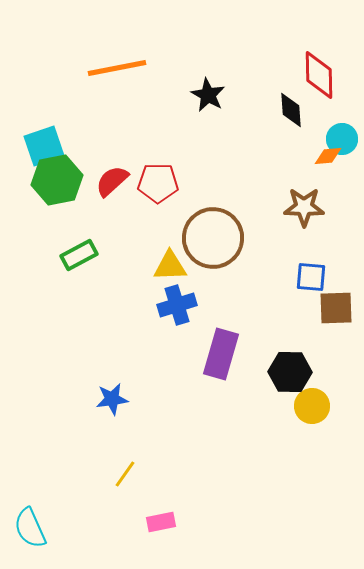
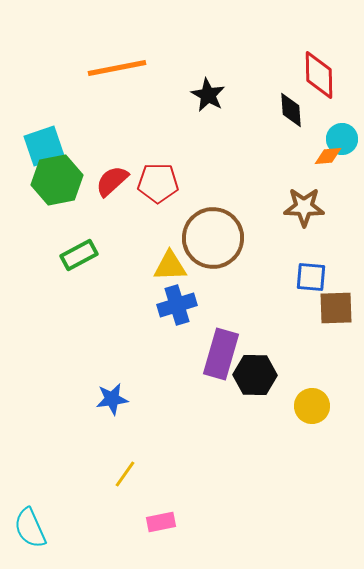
black hexagon: moved 35 px left, 3 px down
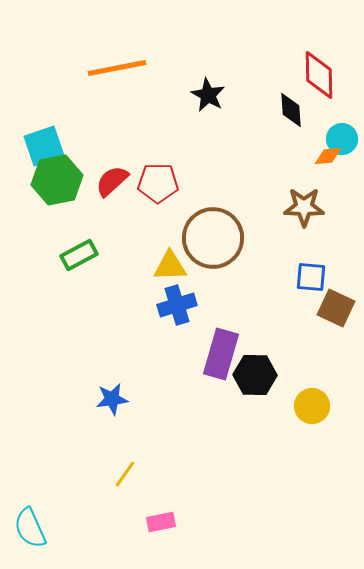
brown square: rotated 27 degrees clockwise
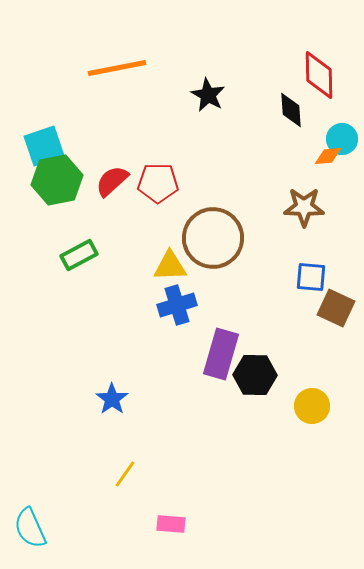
blue star: rotated 28 degrees counterclockwise
pink rectangle: moved 10 px right, 2 px down; rotated 16 degrees clockwise
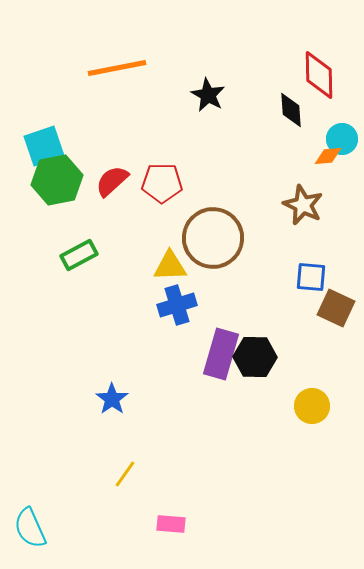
red pentagon: moved 4 px right
brown star: moved 1 px left, 2 px up; rotated 24 degrees clockwise
black hexagon: moved 18 px up
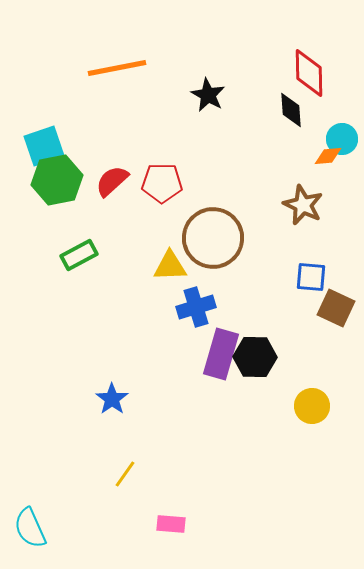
red diamond: moved 10 px left, 2 px up
blue cross: moved 19 px right, 2 px down
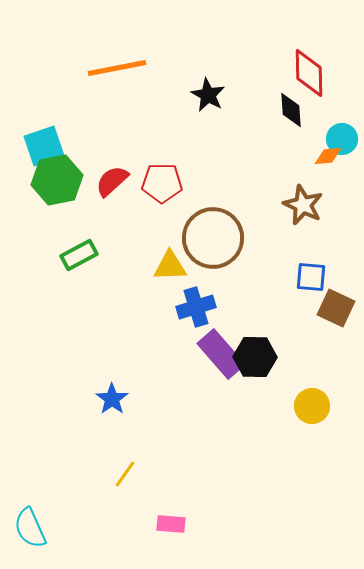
purple rectangle: rotated 57 degrees counterclockwise
